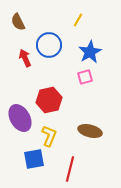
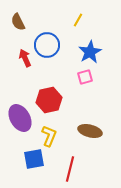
blue circle: moved 2 px left
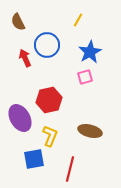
yellow L-shape: moved 1 px right
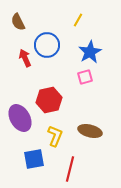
yellow L-shape: moved 5 px right
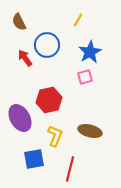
brown semicircle: moved 1 px right
red arrow: rotated 12 degrees counterclockwise
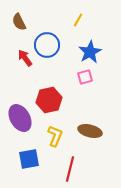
blue square: moved 5 px left
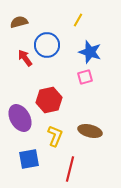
brown semicircle: rotated 102 degrees clockwise
blue star: rotated 25 degrees counterclockwise
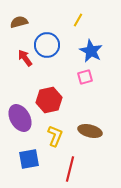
blue star: moved 1 px right, 1 px up; rotated 10 degrees clockwise
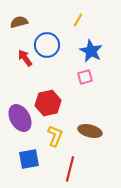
red hexagon: moved 1 px left, 3 px down
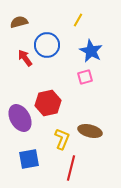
yellow L-shape: moved 7 px right, 3 px down
red line: moved 1 px right, 1 px up
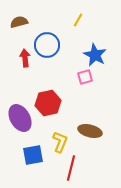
blue star: moved 4 px right, 4 px down
red arrow: rotated 30 degrees clockwise
yellow L-shape: moved 2 px left, 3 px down
blue square: moved 4 px right, 4 px up
